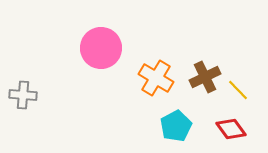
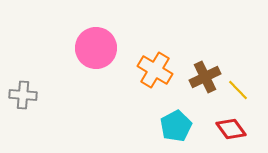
pink circle: moved 5 px left
orange cross: moved 1 px left, 8 px up
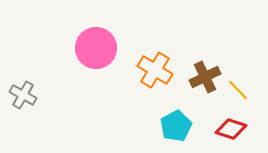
gray cross: rotated 24 degrees clockwise
red diamond: rotated 36 degrees counterclockwise
